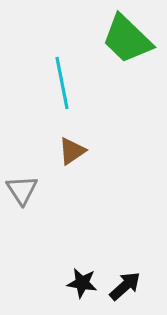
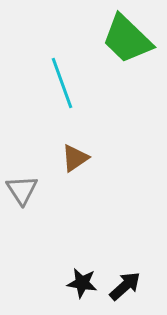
cyan line: rotated 9 degrees counterclockwise
brown triangle: moved 3 px right, 7 px down
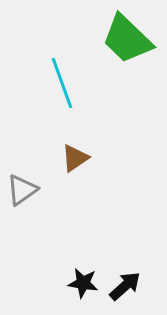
gray triangle: rotated 28 degrees clockwise
black star: moved 1 px right
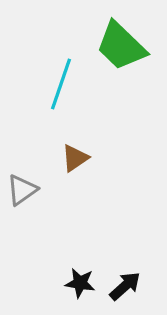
green trapezoid: moved 6 px left, 7 px down
cyan line: moved 1 px left, 1 px down; rotated 39 degrees clockwise
black star: moved 3 px left
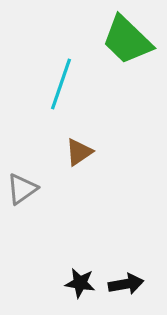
green trapezoid: moved 6 px right, 6 px up
brown triangle: moved 4 px right, 6 px up
gray triangle: moved 1 px up
black arrow: moved 1 px right, 2 px up; rotated 32 degrees clockwise
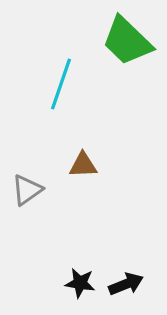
green trapezoid: moved 1 px down
brown triangle: moved 4 px right, 13 px down; rotated 32 degrees clockwise
gray triangle: moved 5 px right, 1 px down
black arrow: rotated 12 degrees counterclockwise
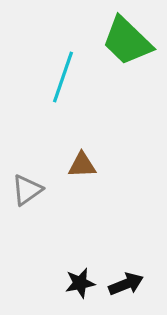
cyan line: moved 2 px right, 7 px up
brown triangle: moved 1 px left
black star: rotated 20 degrees counterclockwise
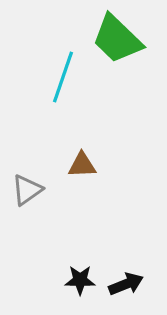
green trapezoid: moved 10 px left, 2 px up
black star: moved 3 px up; rotated 12 degrees clockwise
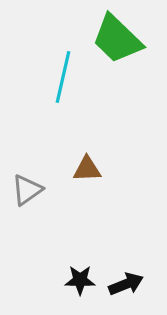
cyan line: rotated 6 degrees counterclockwise
brown triangle: moved 5 px right, 4 px down
